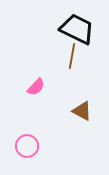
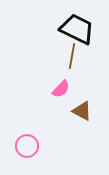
pink semicircle: moved 25 px right, 2 px down
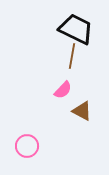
black trapezoid: moved 1 px left
pink semicircle: moved 2 px right, 1 px down
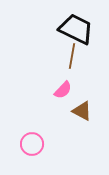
pink circle: moved 5 px right, 2 px up
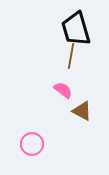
black trapezoid: rotated 132 degrees counterclockwise
brown line: moved 1 px left
pink semicircle: rotated 96 degrees counterclockwise
